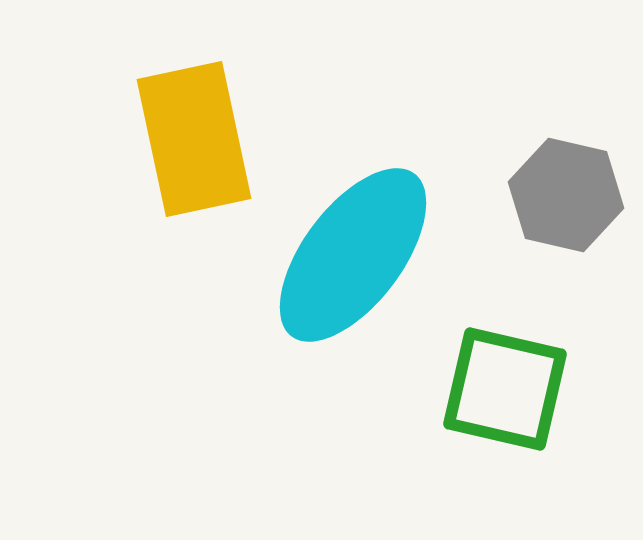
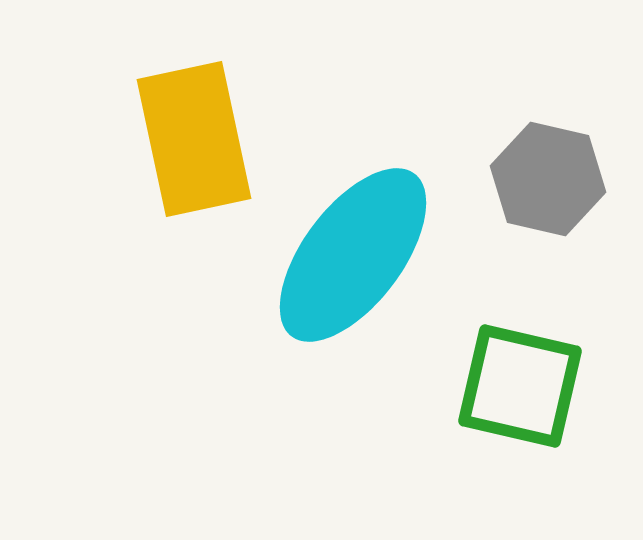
gray hexagon: moved 18 px left, 16 px up
green square: moved 15 px right, 3 px up
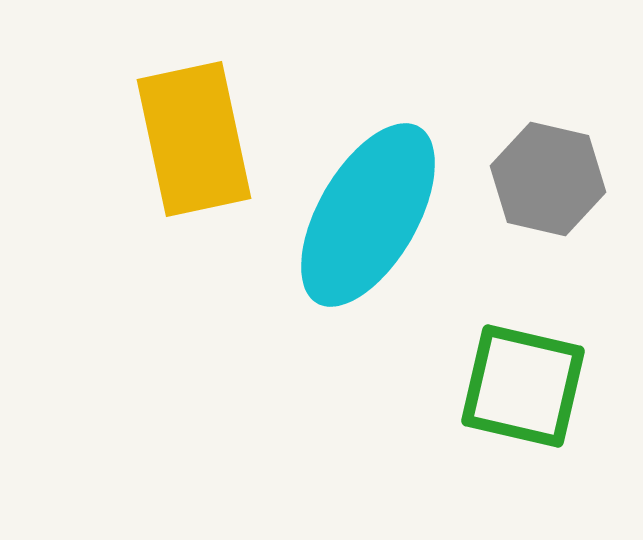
cyan ellipse: moved 15 px right, 40 px up; rotated 7 degrees counterclockwise
green square: moved 3 px right
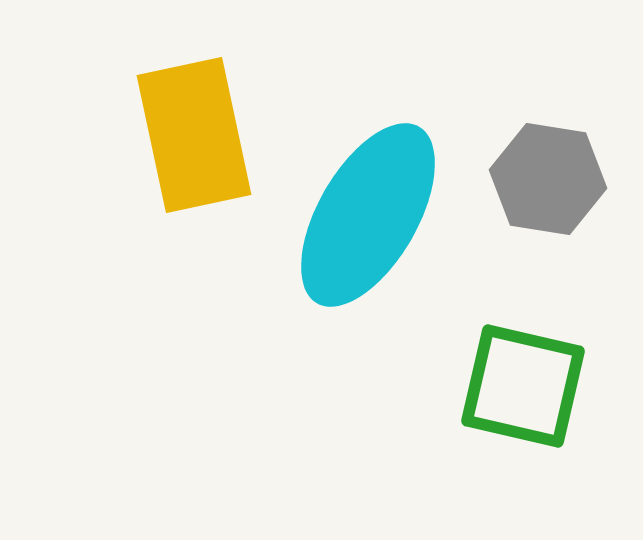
yellow rectangle: moved 4 px up
gray hexagon: rotated 4 degrees counterclockwise
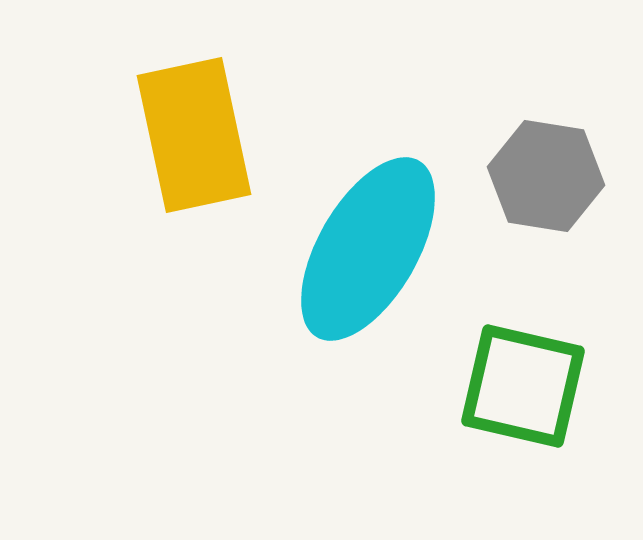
gray hexagon: moved 2 px left, 3 px up
cyan ellipse: moved 34 px down
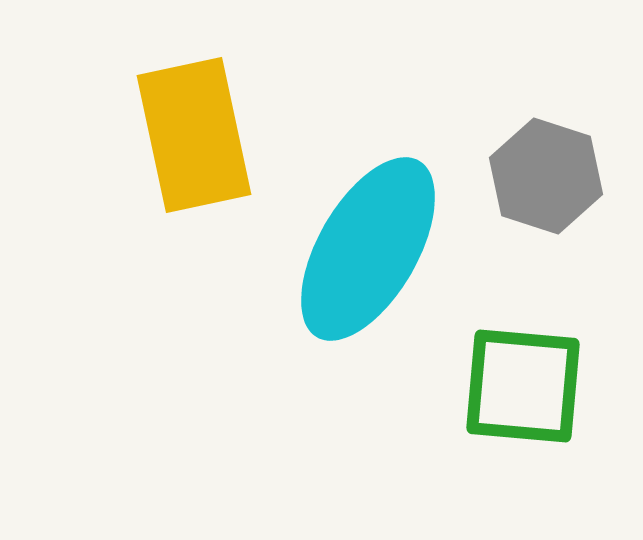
gray hexagon: rotated 9 degrees clockwise
green square: rotated 8 degrees counterclockwise
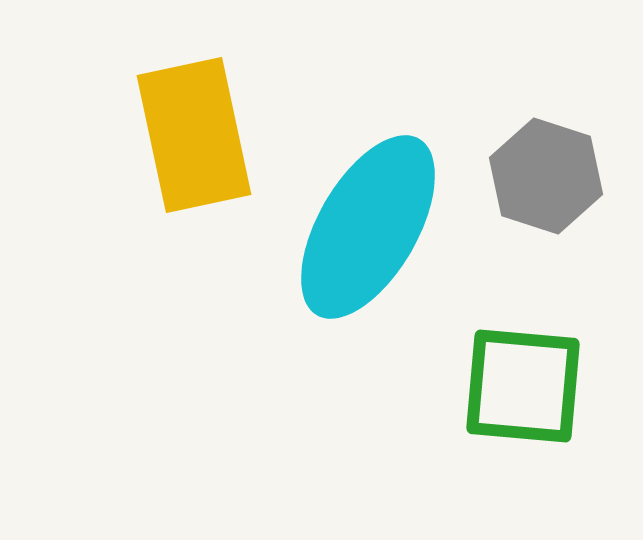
cyan ellipse: moved 22 px up
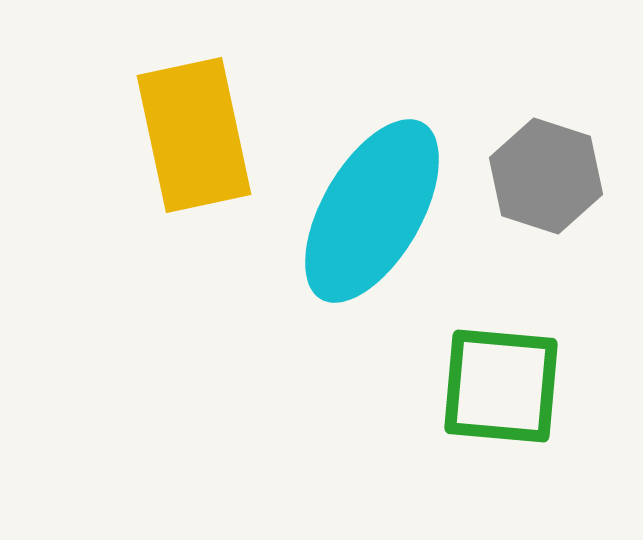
cyan ellipse: moved 4 px right, 16 px up
green square: moved 22 px left
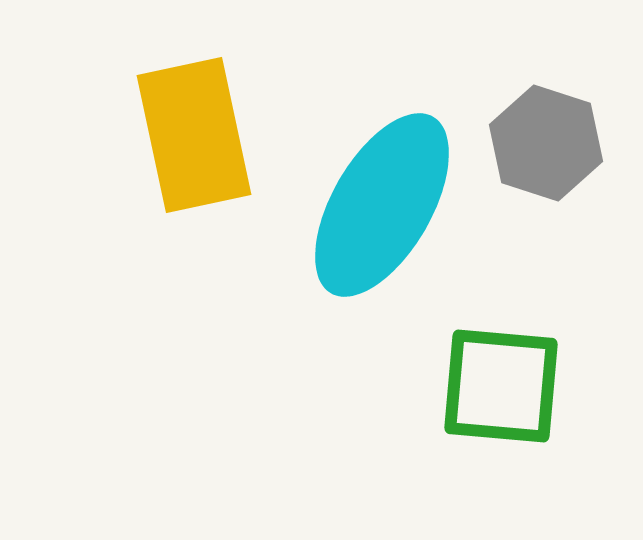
gray hexagon: moved 33 px up
cyan ellipse: moved 10 px right, 6 px up
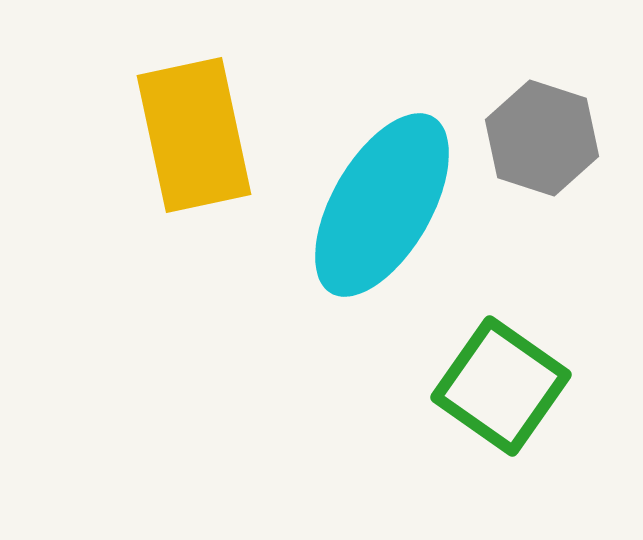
gray hexagon: moved 4 px left, 5 px up
green square: rotated 30 degrees clockwise
